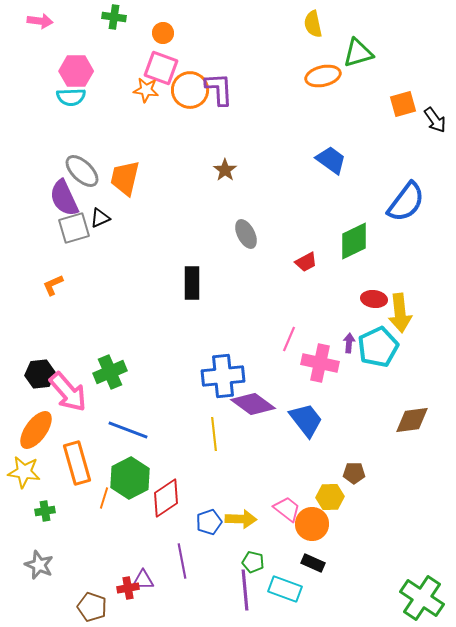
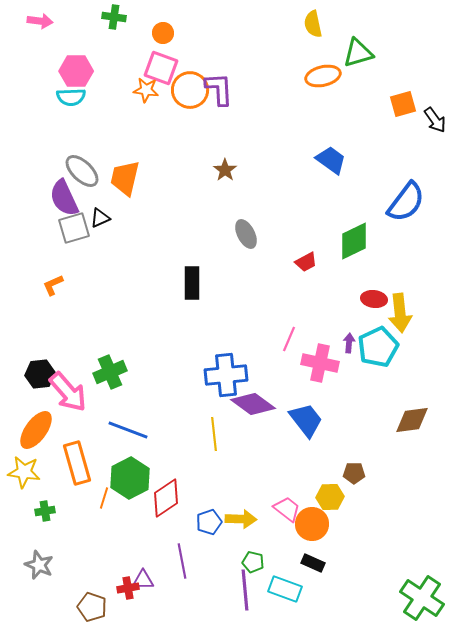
blue cross at (223, 376): moved 3 px right, 1 px up
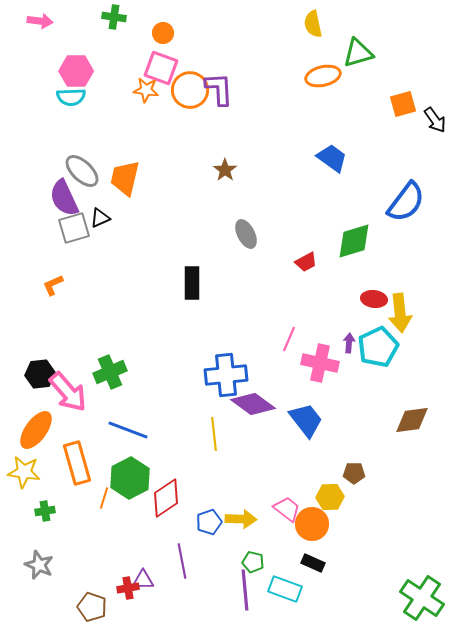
blue trapezoid at (331, 160): moved 1 px right, 2 px up
green diamond at (354, 241): rotated 9 degrees clockwise
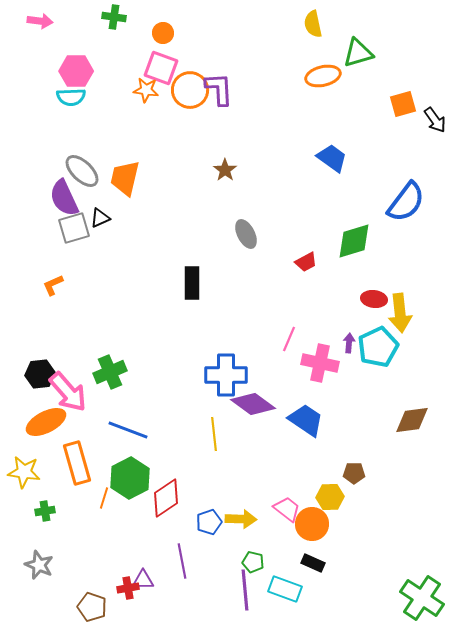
blue cross at (226, 375): rotated 6 degrees clockwise
blue trapezoid at (306, 420): rotated 18 degrees counterclockwise
orange ellipse at (36, 430): moved 10 px right, 8 px up; rotated 27 degrees clockwise
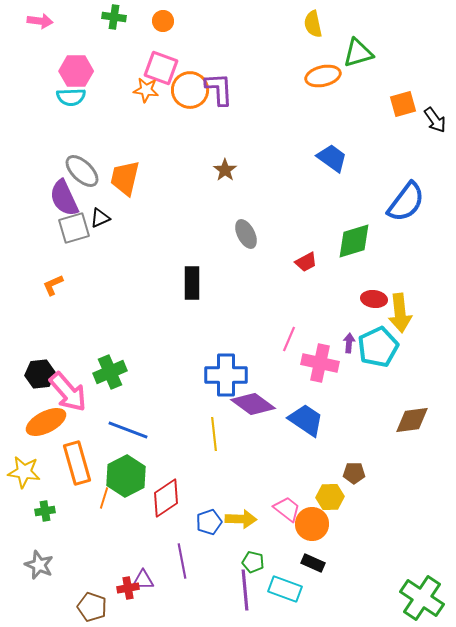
orange circle at (163, 33): moved 12 px up
green hexagon at (130, 478): moved 4 px left, 2 px up
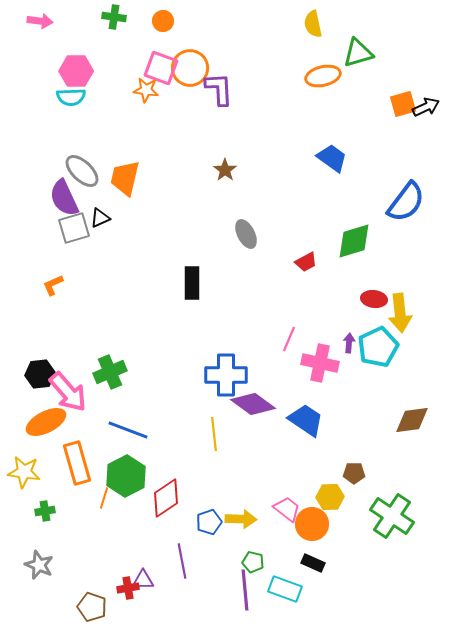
orange circle at (190, 90): moved 22 px up
black arrow at (435, 120): moved 9 px left, 13 px up; rotated 80 degrees counterclockwise
green cross at (422, 598): moved 30 px left, 82 px up
